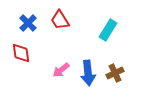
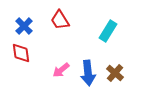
blue cross: moved 4 px left, 3 px down
cyan rectangle: moved 1 px down
brown cross: rotated 24 degrees counterclockwise
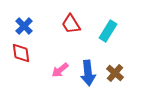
red trapezoid: moved 11 px right, 4 px down
pink arrow: moved 1 px left
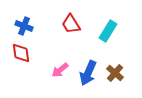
blue cross: rotated 24 degrees counterclockwise
blue arrow: rotated 30 degrees clockwise
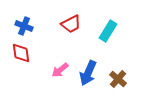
red trapezoid: rotated 85 degrees counterclockwise
brown cross: moved 3 px right, 6 px down
